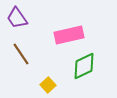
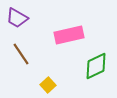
purple trapezoid: rotated 25 degrees counterclockwise
green diamond: moved 12 px right
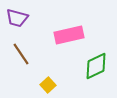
purple trapezoid: rotated 15 degrees counterclockwise
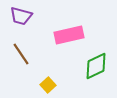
purple trapezoid: moved 4 px right, 2 px up
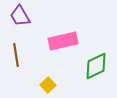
purple trapezoid: moved 1 px left; rotated 45 degrees clockwise
pink rectangle: moved 6 px left, 6 px down
brown line: moved 5 px left, 1 px down; rotated 25 degrees clockwise
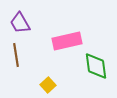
purple trapezoid: moved 7 px down
pink rectangle: moved 4 px right
green diamond: rotated 72 degrees counterclockwise
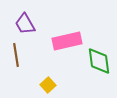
purple trapezoid: moved 5 px right, 1 px down
green diamond: moved 3 px right, 5 px up
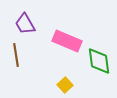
pink rectangle: rotated 36 degrees clockwise
yellow square: moved 17 px right
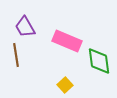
purple trapezoid: moved 3 px down
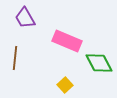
purple trapezoid: moved 9 px up
brown line: moved 1 px left, 3 px down; rotated 15 degrees clockwise
green diamond: moved 2 px down; rotated 20 degrees counterclockwise
